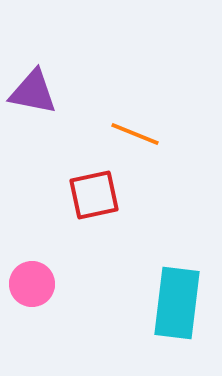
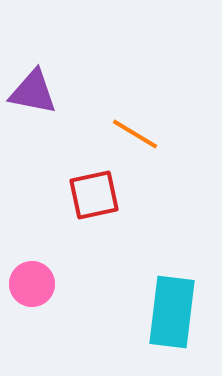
orange line: rotated 9 degrees clockwise
cyan rectangle: moved 5 px left, 9 px down
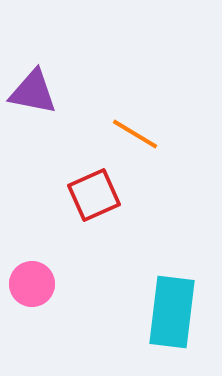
red square: rotated 12 degrees counterclockwise
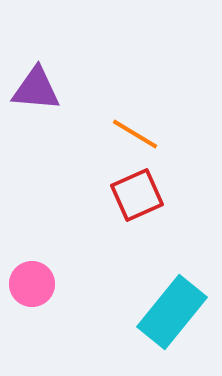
purple triangle: moved 3 px right, 3 px up; rotated 6 degrees counterclockwise
red square: moved 43 px right
cyan rectangle: rotated 32 degrees clockwise
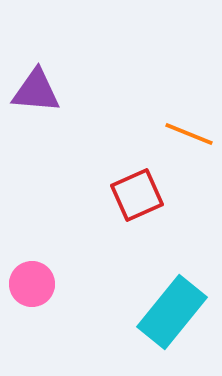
purple triangle: moved 2 px down
orange line: moved 54 px right; rotated 9 degrees counterclockwise
